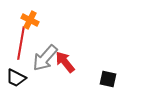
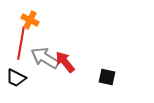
gray arrow: rotated 80 degrees clockwise
black square: moved 1 px left, 2 px up
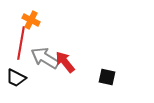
orange cross: moved 1 px right
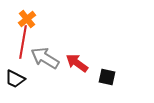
orange cross: moved 4 px left, 1 px up; rotated 24 degrees clockwise
red line: moved 2 px right, 1 px up
red arrow: moved 12 px right, 1 px down; rotated 15 degrees counterclockwise
black trapezoid: moved 1 px left, 1 px down
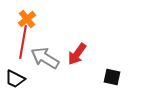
red arrow: moved 9 px up; rotated 90 degrees counterclockwise
black square: moved 5 px right
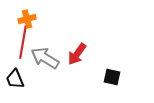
orange cross: rotated 24 degrees clockwise
black trapezoid: rotated 40 degrees clockwise
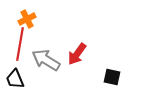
orange cross: rotated 12 degrees counterclockwise
red line: moved 3 px left, 2 px down
gray arrow: moved 1 px right, 2 px down
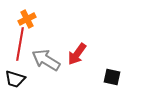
black trapezoid: rotated 50 degrees counterclockwise
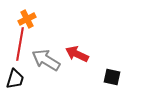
red arrow: rotated 80 degrees clockwise
black trapezoid: rotated 90 degrees counterclockwise
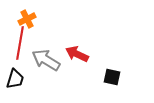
red line: moved 1 px up
